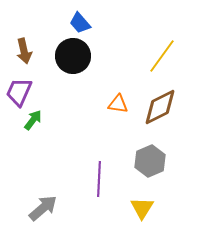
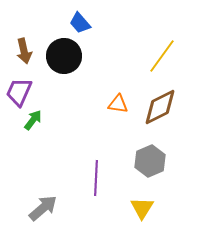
black circle: moved 9 px left
purple line: moved 3 px left, 1 px up
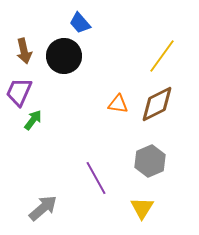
brown diamond: moved 3 px left, 3 px up
purple line: rotated 32 degrees counterclockwise
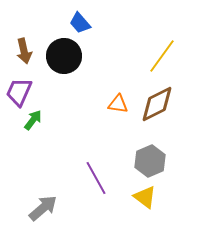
yellow triangle: moved 3 px right, 11 px up; rotated 25 degrees counterclockwise
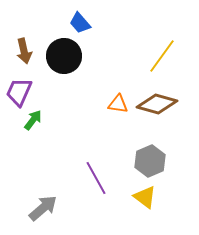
brown diamond: rotated 42 degrees clockwise
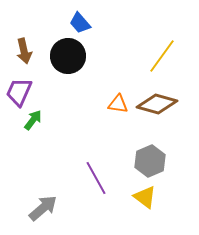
black circle: moved 4 px right
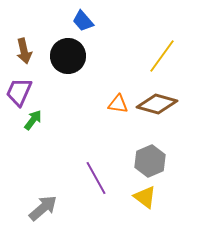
blue trapezoid: moved 3 px right, 2 px up
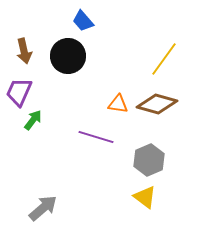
yellow line: moved 2 px right, 3 px down
gray hexagon: moved 1 px left, 1 px up
purple line: moved 41 px up; rotated 44 degrees counterclockwise
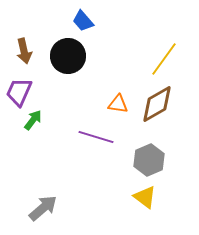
brown diamond: rotated 45 degrees counterclockwise
